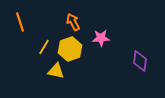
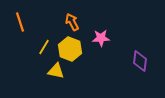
orange arrow: moved 1 px left
yellow hexagon: rotated 20 degrees counterclockwise
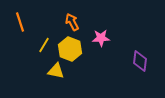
yellow line: moved 2 px up
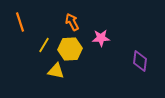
yellow hexagon: rotated 25 degrees counterclockwise
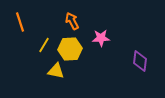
orange arrow: moved 1 px up
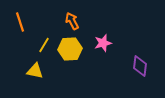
pink star: moved 2 px right, 5 px down; rotated 12 degrees counterclockwise
purple diamond: moved 5 px down
yellow triangle: moved 21 px left
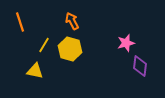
pink star: moved 23 px right
yellow hexagon: rotated 20 degrees clockwise
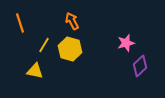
orange line: moved 1 px down
purple diamond: rotated 40 degrees clockwise
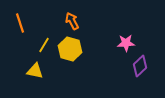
pink star: rotated 12 degrees clockwise
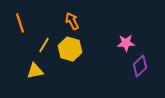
yellow triangle: rotated 24 degrees counterclockwise
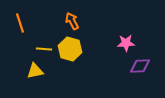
yellow line: moved 4 px down; rotated 63 degrees clockwise
purple diamond: rotated 40 degrees clockwise
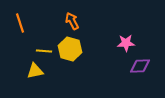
yellow line: moved 2 px down
